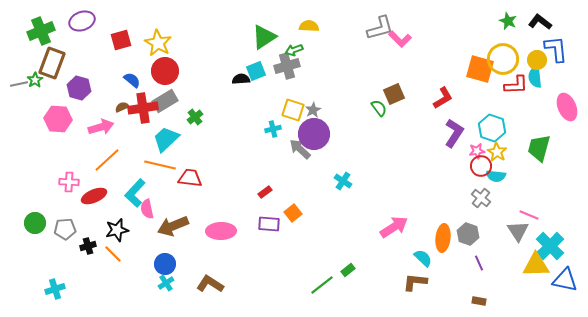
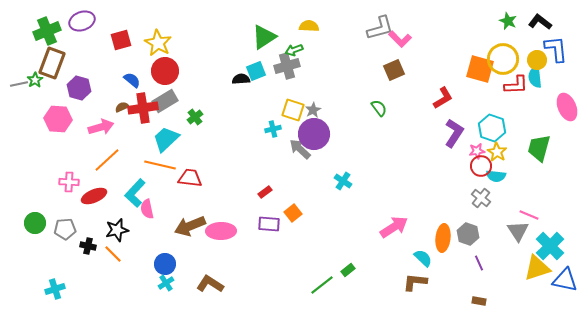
green cross at (41, 31): moved 6 px right
brown square at (394, 94): moved 24 px up
brown arrow at (173, 226): moved 17 px right
black cross at (88, 246): rotated 28 degrees clockwise
yellow triangle at (536, 265): moved 1 px right, 3 px down; rotated 16 degrees counterclockwise
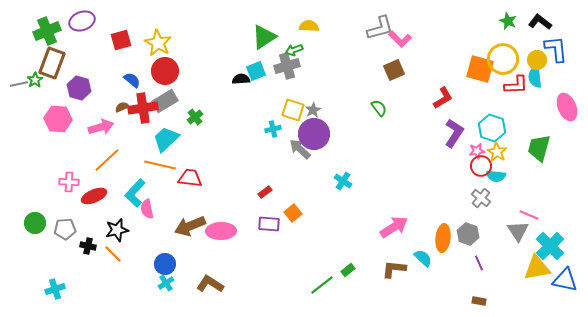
yellow triangle at (537, 268): rotated 8 degrees clockwise
brown L-shape at (415, 282): moved 21 px left, 13 px up
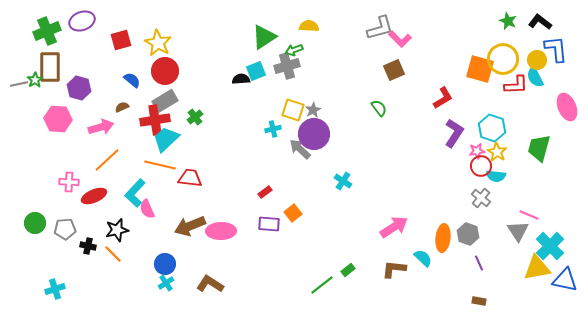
brown rectangle at (52, 63): moved 2 px left, 4 px down; rotated 20 degrees counterclockwise
cyan semicircle at (535, 77): rotated 20 degrees counterclockwise
red cross at (143, 108): moved 12 px right, 12 px down
pink semicircle at (147, 209): rotated 12 degrees counterclockwise
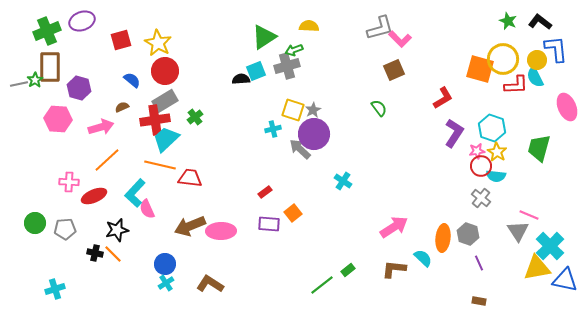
black cross at (88, 246): moved 7 px right, 7 px down
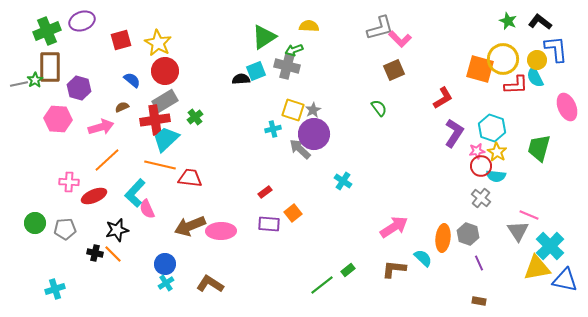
gray cross at (287, 66): rotated 30 degrees clockwise
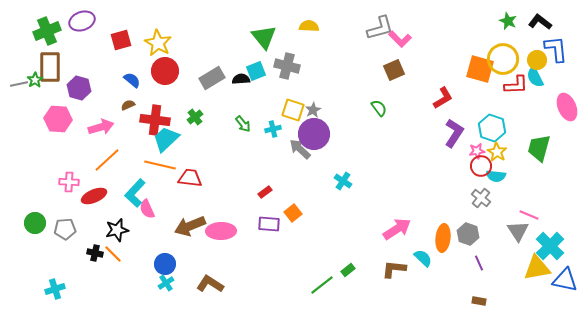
green triangle at (264, 37): rotated 36 degrees counterclockwise
green arrow at (294, 50): moved 51 px left, 74 px down; rotated 108 degrees counterclockwise
gray rectangle at (165, 101): moved 47 px right, 23 px up
brown semicircle at (122, 107): moved 6 px right, 2 px up
red cross at (155, 120): rotated 16 degrees clockwise
pink arrow at (394, 227): moved 3 px right, 2 px down
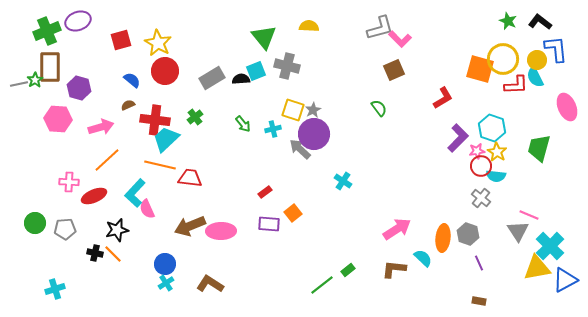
purple ellipse at (82, 21): moved 4 px left
purple L-shape at (454, 133): moved 4 px right, 5 px down; rotated 12 degrees clockwise
blue triangle at (565, 280): rotated 40 degrees counterclockwise
